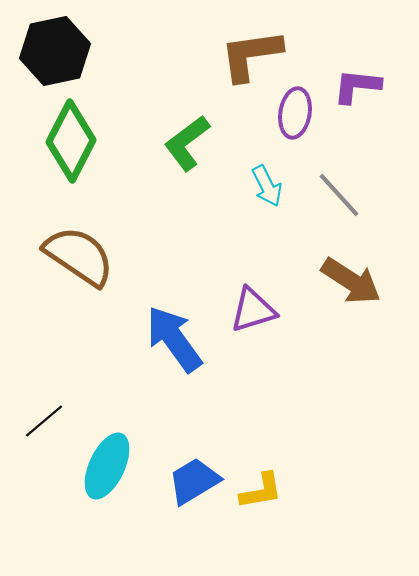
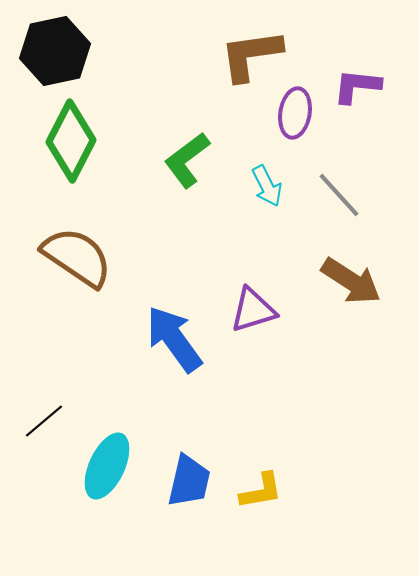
green L-shape: moved 17 px down
brown semicircle: moved 2 px left, 1 px down
blue trapezoid: moved 5 px left; rotated 134 degrees clockwise
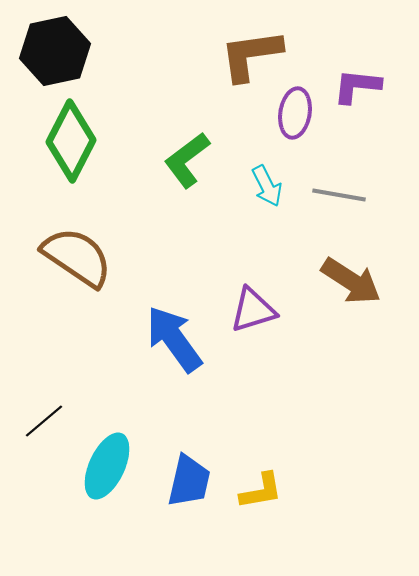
gray line: rotated 38 degrees counterclockwise
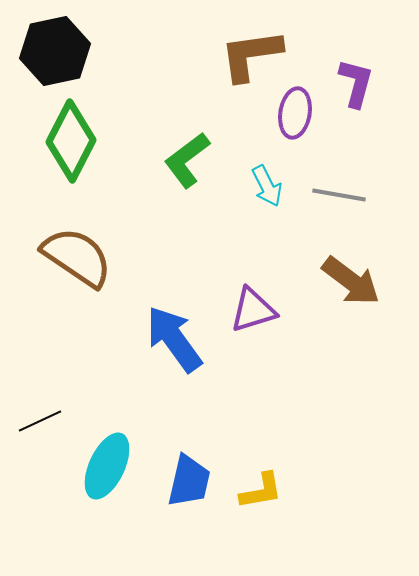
purple L-shape: moved 1 px left, 3 px up; rotated 99 degrees clockwise
brown arrow: rotated 4 degrees clockwise
black line: moved 4 px left; rotated 15 degrees clockwise
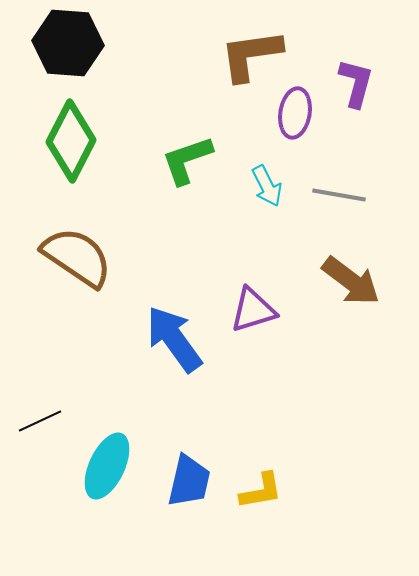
black hexagon: moved 13 px right, 8 px up; rotated 16 degrees clockwise
green L-shape: rotated 18 degrees clockwise
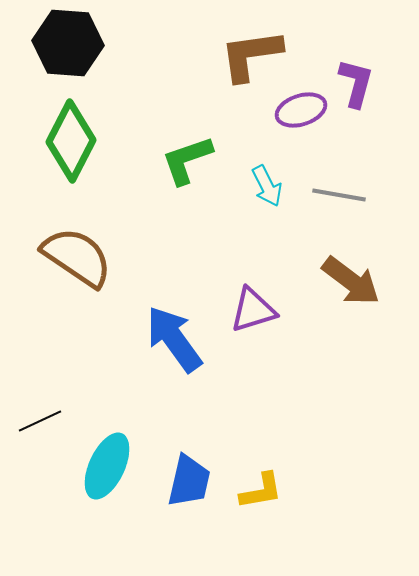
purple ellipse: moved 6 px right, 3 px up; rotated 63 degrees clockwise
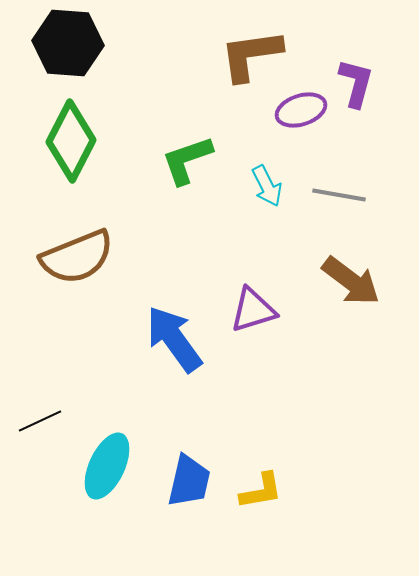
brown semicircle: rotated 124 degrees clockwise
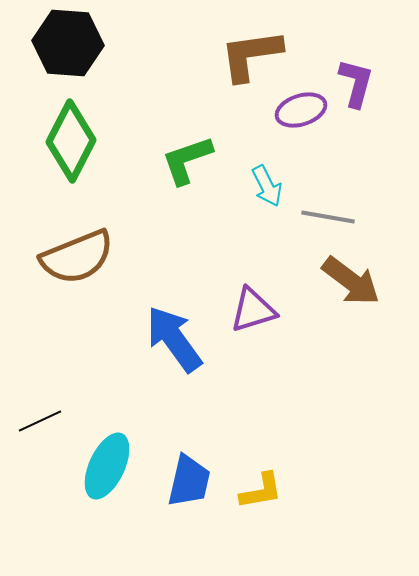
gray line: moved 11 px left, 22 px down
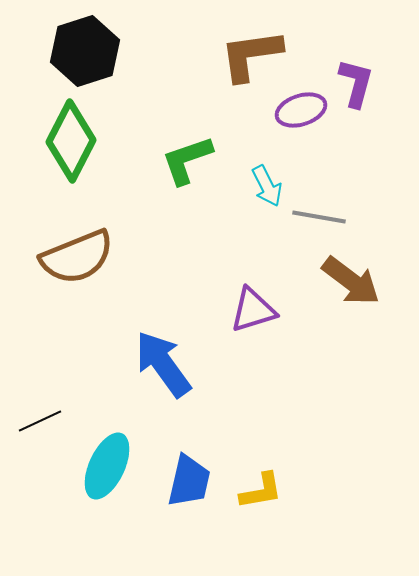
black hexagon: moved 17 px right, 8 px down; rotated 22 degrees counterclockwise
gray line: moved 9 px left
blue arrow: moved 11 px left, 25 px down
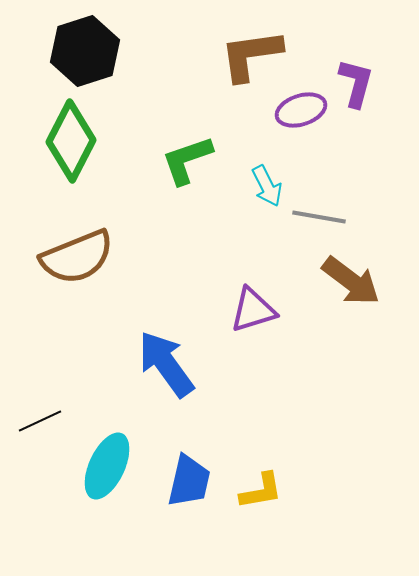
blue arrow: moved 3 px right
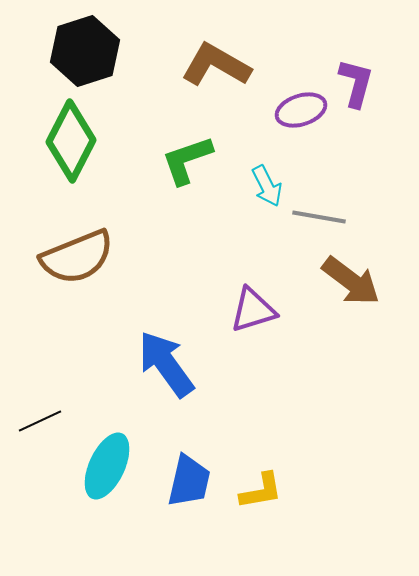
brown L-shape: moved 35 px left, 10 px down; rotated 38 degrees clockwise
